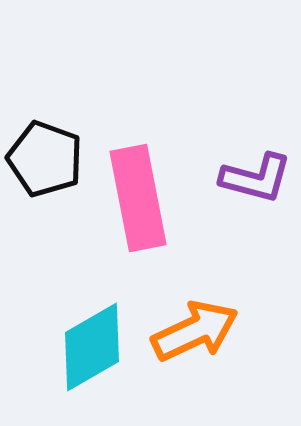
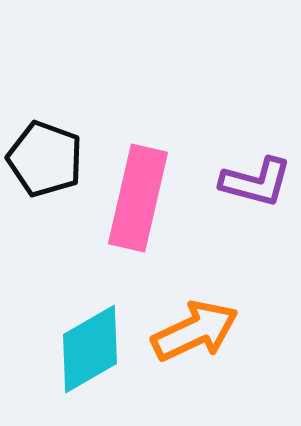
purple L-shape: moved 4 px down
pink rectangle: rotated 24 degrees clockwise
cyan diamond: moved 2 px left, 2 px down
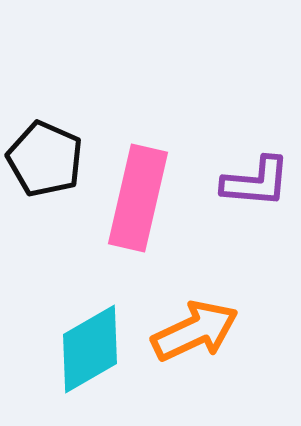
black pentagon: rotated 4 degrees clockwise
purple L-shape: rotated 10 degrees counterclockwise
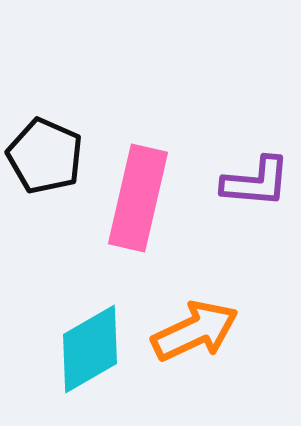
black pentagon: moved 3 px up
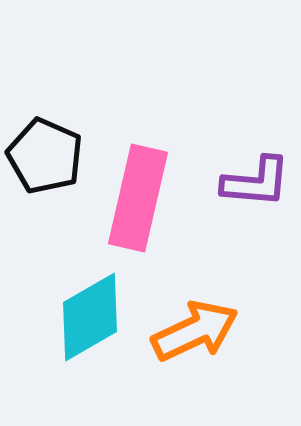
cyan diamond: moved 32 px up
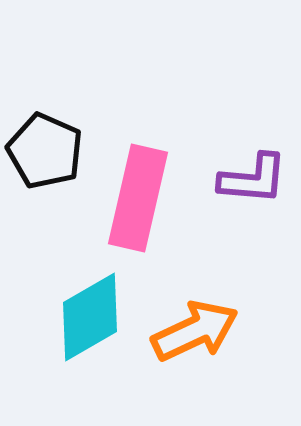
black pentagon: moved 5 px up
purple L-shape: moved 3 px left, 3 px up
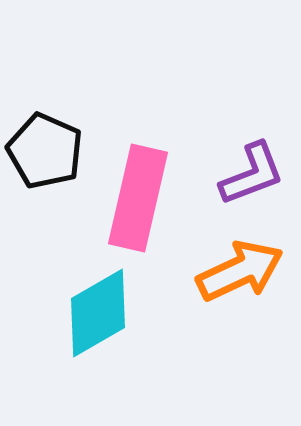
purple L-shape: moved 1 px left, 5 px up; rotated 26 degrees counterclockwise
cyan diamond: moved 8 px right, 4 px up
orange arrow: moved 45 px right, 60 px up
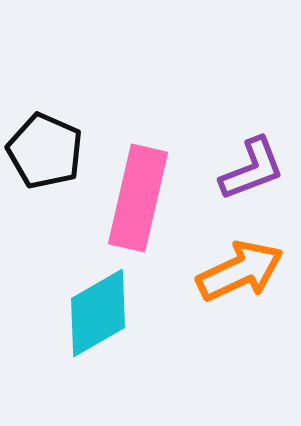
purple L-shape: moved 5 px up
